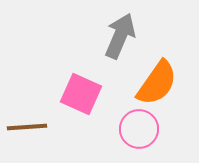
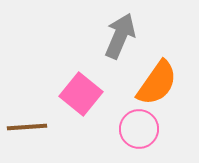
pink square: rotated 15 degrees clockwise
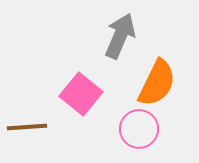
orange semicircle: rotated 9 degrees counterclockwise
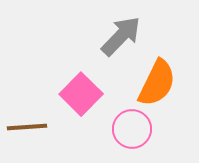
gray arrow: moved 1 px right; rotated 21 degrees clockwise
pink square: rotated 6 degrees clockwise
pink circle: moved 7 px left
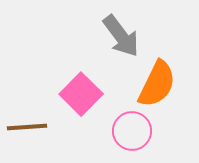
gray arrow: rotated 99 degrees clockwise
orange semicircle: moved 1 px down
pink circle: moved 2 px down
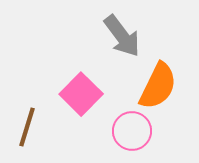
gray arrow: moved 1 px right
orange semicircle: moved 1 px right, 2 px down
brown line: rotated 69 degrees counterclockwise
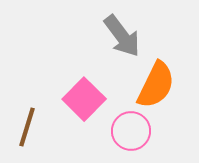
orange semicircle: moved 2 px left, 1 px up
pink square: moved 3 px right, 5 px down
pink circle: moved 1 px left
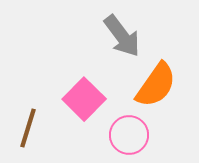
orange semicircle: rotated 9 degrees clockwise
brown line: moved 1 px right, 1 px down
pink circle: moved 2 px left, 4 px down
